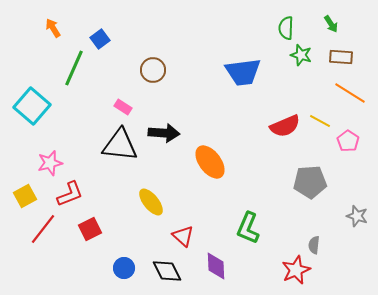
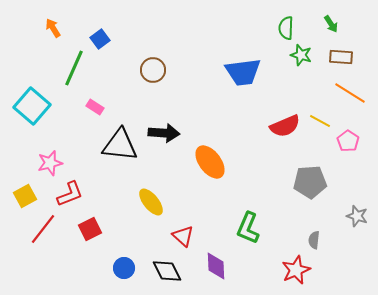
pink rectangle: moved 28 px left
gray semicircle: moved 5 px up
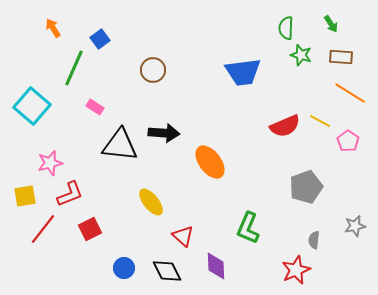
gray pentagon: moved 4 px left, 5 px down; rotated 16 degrees counterclockwise
yellow square: rotated 20 degrees clockwise
gray star: moved 2 px left, 10 px down; rotated 30 degrees counterclockwise
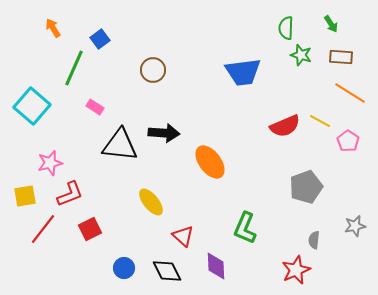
green L-shape: moved 3 px left
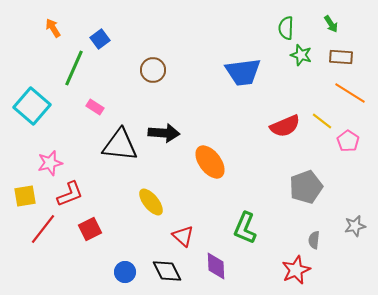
yellow line: moved 2 px right; rotated 10 degrees clockwise
blue circle: moved 1 px right, 4 px down
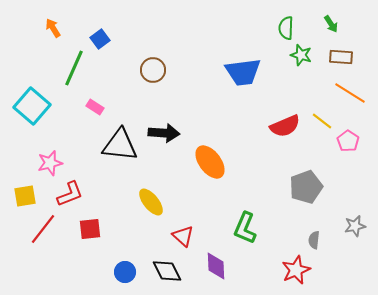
red square: rotated 20 degrees clockwise
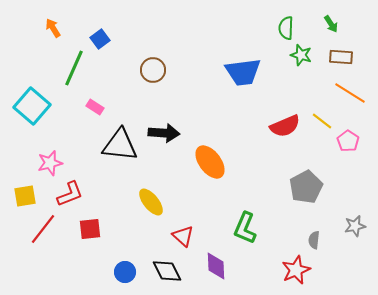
gray pentagon: rotated 8 degrees counterclockwise
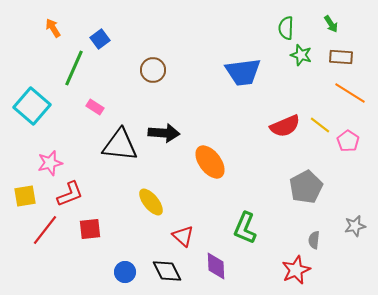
yellow line: moved 2 px left, 4 px down
red line: moved 2 px right, 1 px down
